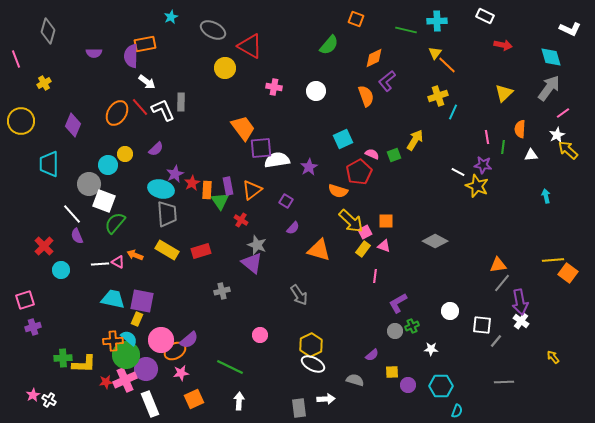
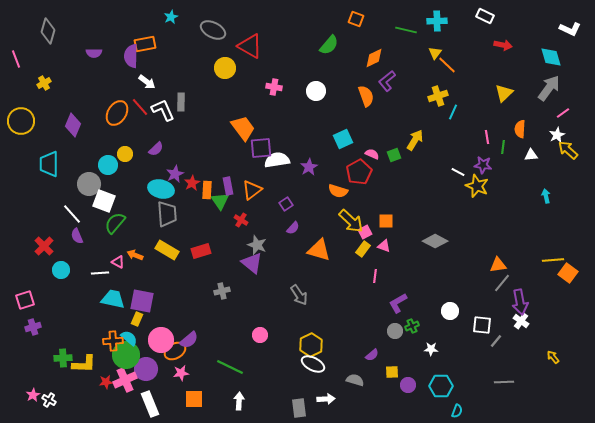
purple square at (286, 201): moved 3 px down; rotated 24 degrees clockwise
white line at (100, 264): moved 9 px down
orange square at (194, 399): rotated 24 degrees clockwise
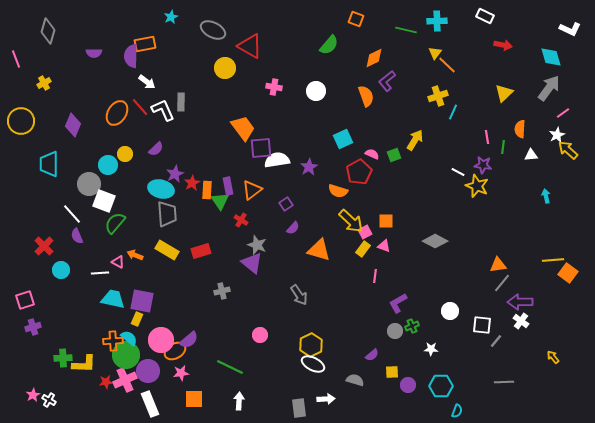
purple arrow at (520, 302): rotated 100 degrees clockwise
purple circle at (146, 369): moved 2 px right, 2 px down
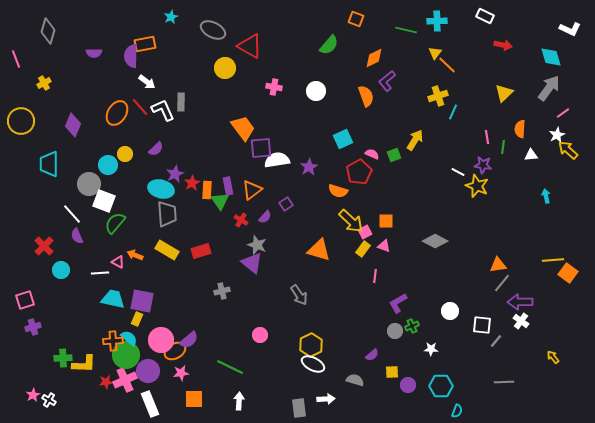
purple semicircle at (293, 228): moved 28 px left, 11 px up
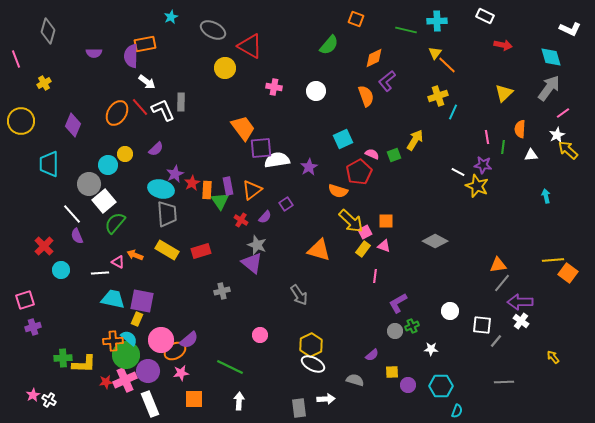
white square at (104, 201): rotated 30 degrees clockwise
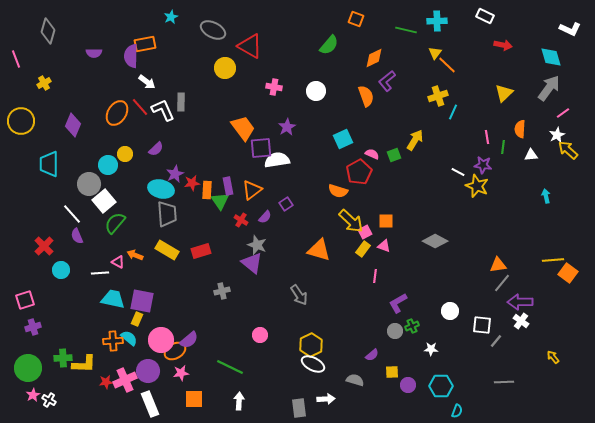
purple star at (309, 167): moved 22 px left, 40 px up
red star at (192, 183): rotated 21 degrees clockwise
green circle at (126, 355): moved 98 px left, 13 px down
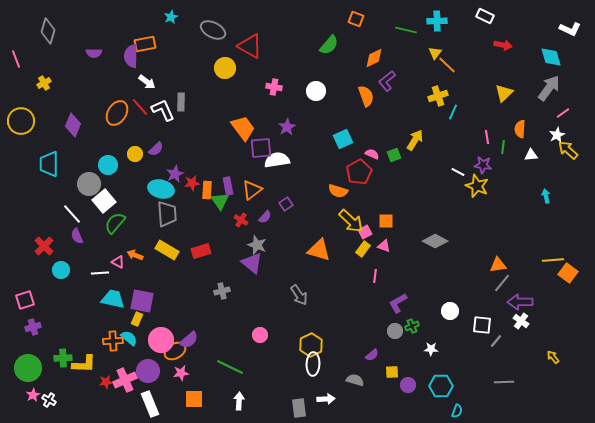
yellow circle at (125, 154): moved 10 px right
white ellipse at (313, 364): rotated 65 degrees clockwise
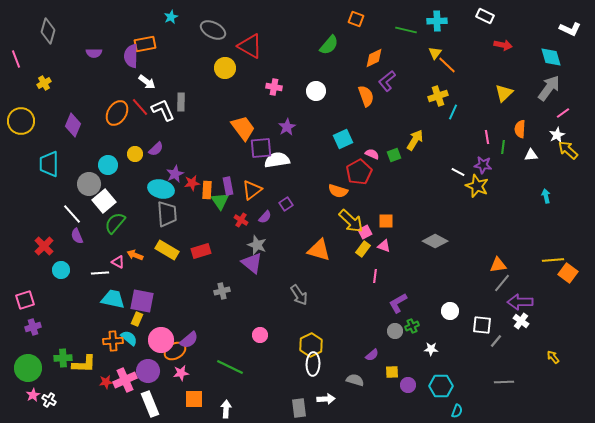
white arrow at (239, 401): moved 13 px left, 8 px down
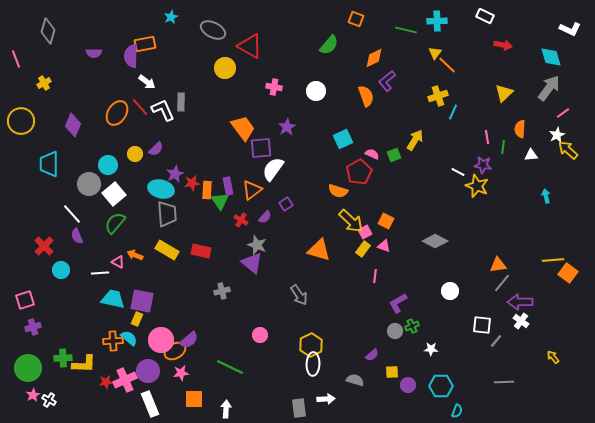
white semicircle at (277, 160): moved 4 px left, 9 px down; rotated 45 degrees counterclockwise
white square at (104, 201): moved 10 px right, 7 px up
orange square at (386, 221): rotated 28 degrees clockwise
red rectangle at (201, 251): rotated 30 degrees clockwise
white circle at (450, 311): moved 20 px up
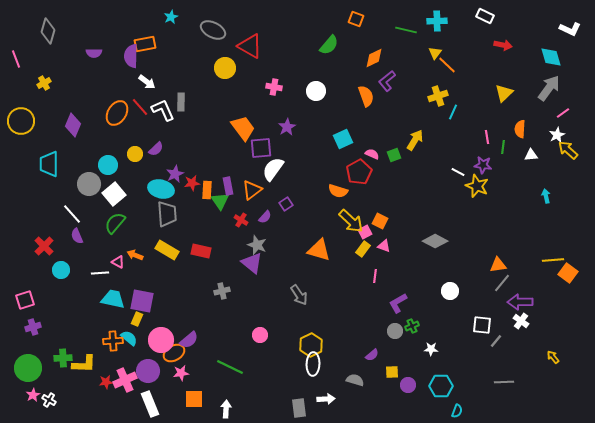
orange square at (386, 221): moved 6 px left
orange ellipse at (175, 351): moved 1 px left, 2 px down
